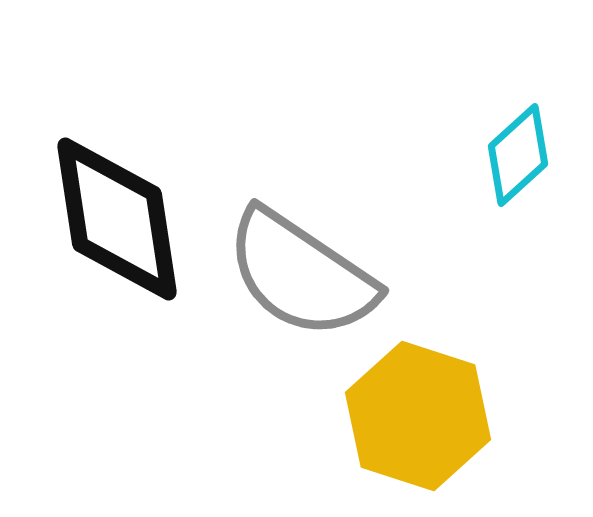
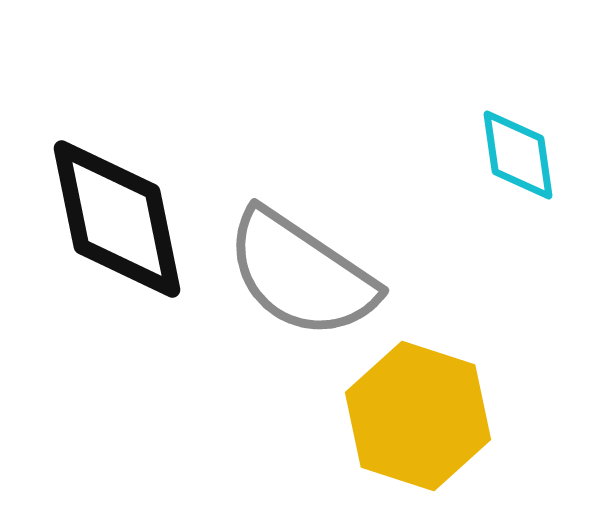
cyan diamond: rotated 56 degrees counterclockwise
black diamond: rotated 3 degrees counterclockwise
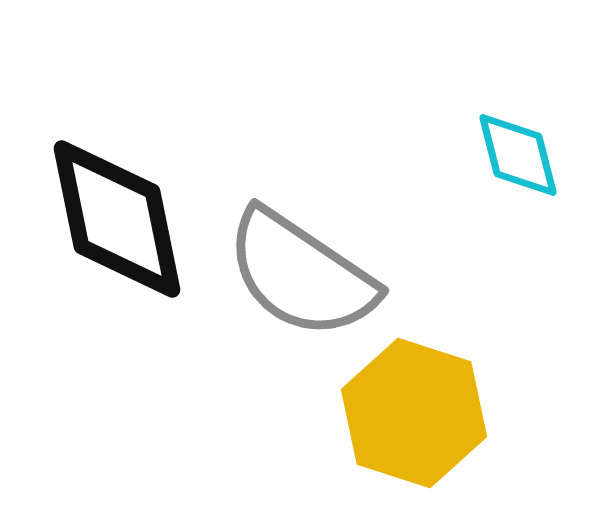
cyan diamond: rotated 6 degrees counterclockwise
yellow hexagon: moved 4 px left, 3 px up
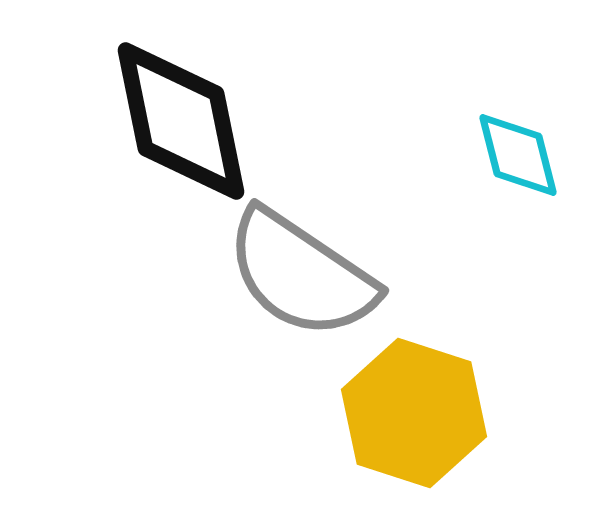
black diamond: moved 64 px right, 98 px up
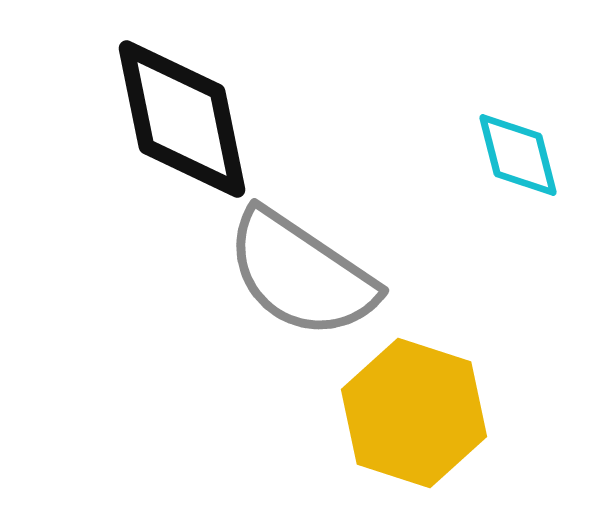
black diamond: moved 1 px right, 2 px up
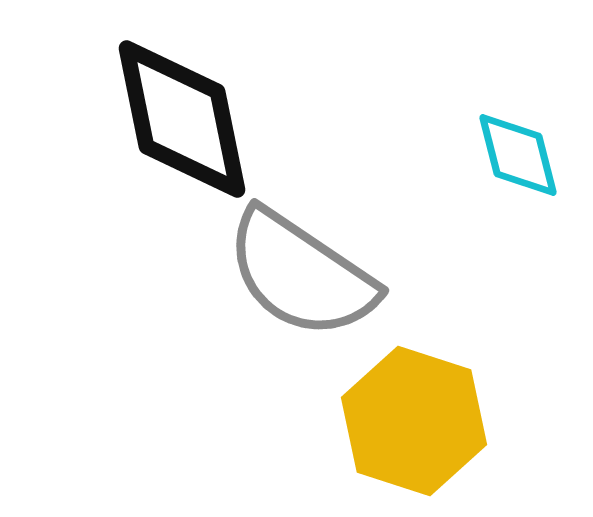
yellow hexagon: moved 8 px down
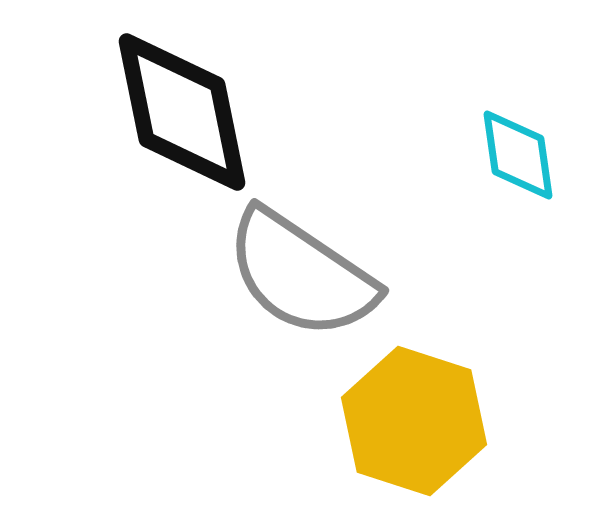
black diamond: moved 7 px up
cyan diamond: rotated 6 degrees clockwise
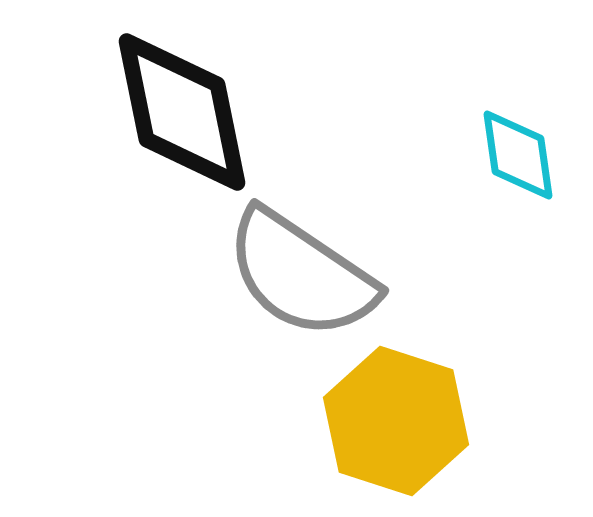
yellow hexagon: moved 18 px left
